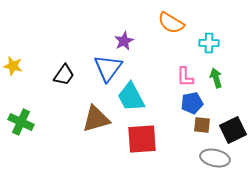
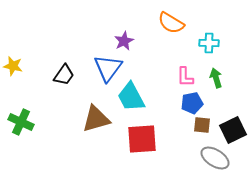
gray ellipse: rotated 20 degrees clockwise
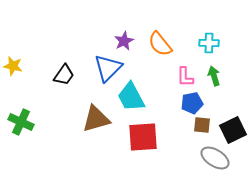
orange semicircle: moved 11 px left, 21 px down; rotated 20 degrees clockwise
blue triangle: rotated 8 degrees clockwise
green arrow: moved 2 px left, 2 px up
red square: moved 1 px right, 2 px up
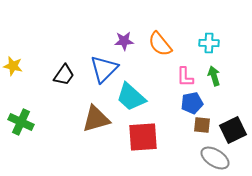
purple star: rotated 24 degrees clockwise
blue triangle: moved 4 px left, 1 px down
cyan trapezoid: rotated 20 degrees counterclockwise
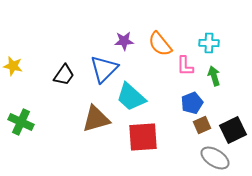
pink L-shape: moved 11 px up
blue pentagon: rotated 10 degrees counterclockwise
brown square: rotated 30 degrees counterclockwise
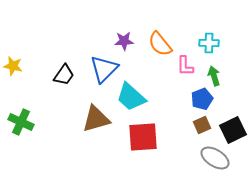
blue pentagon: moved 10 px right, 4 px up
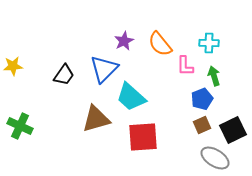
purple star: rotated 24 degrees counterclockwise
yellow star: rotated 18 degrees counterclockwise
green cross: moved 1 px left, 4 px down
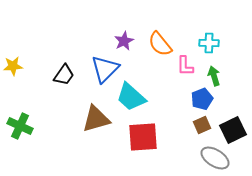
blue triangle: moved 1 px right
